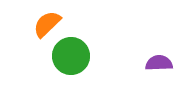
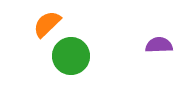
purple semicircle: moved 18 px up
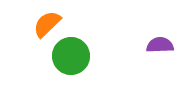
purple semicircle: moved 1 px right
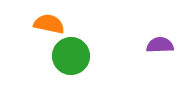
orange semicircle: moved 2 px right; rotated 56 degrees clockwise
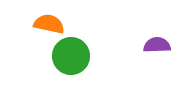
purple semicircle: moved 3 px left
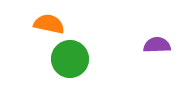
green circle: moved 1 px left, 3 px down
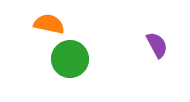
purple semicircle: rotated 64 degrees clockwise
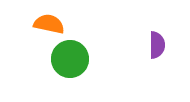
purple semicircle: rotated 28 degrees clockwise
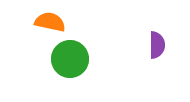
orange semicircle: moved 1 px right, 2 px up
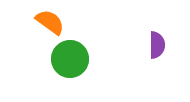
orange semicircle: rotated 24 degrees clockwise
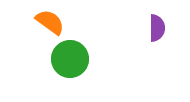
purple semicircle: moved 17 px up
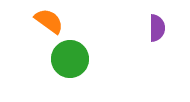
orange semicircle: moved 1 px left, 1 px up
